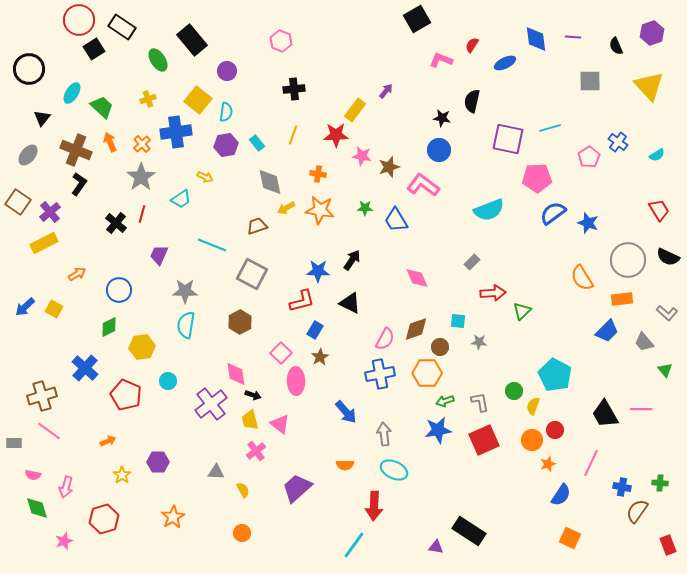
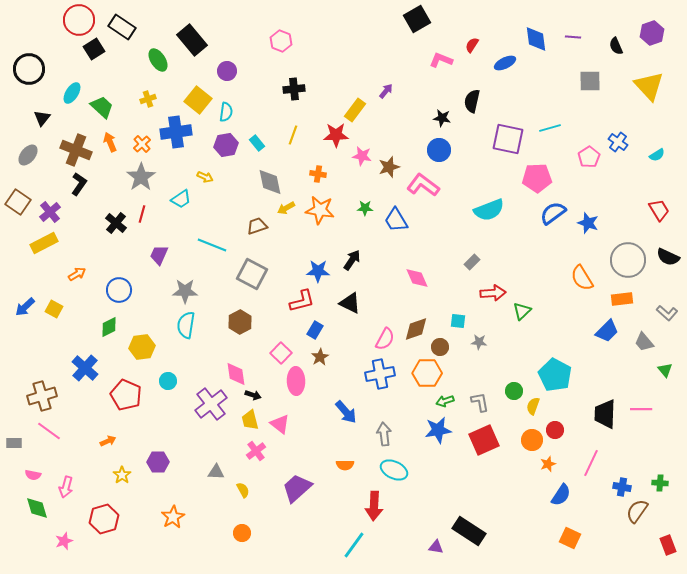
black trapezoid at (605, 414): rotated 32 degrees clockwise
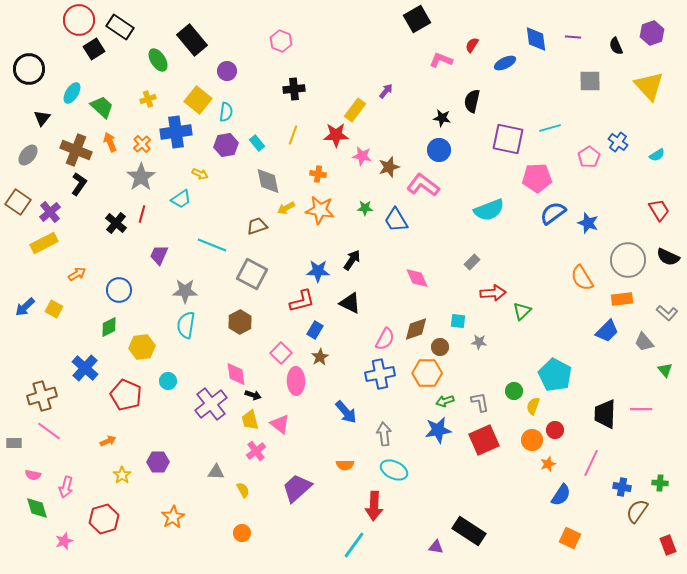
black rectangle at (122, 27): moved 2 px left
yellow arrow at (205, 177): moved 5 px left, 3 px up
gray diamond at (270, 182): moved 2 px left, 1 px up
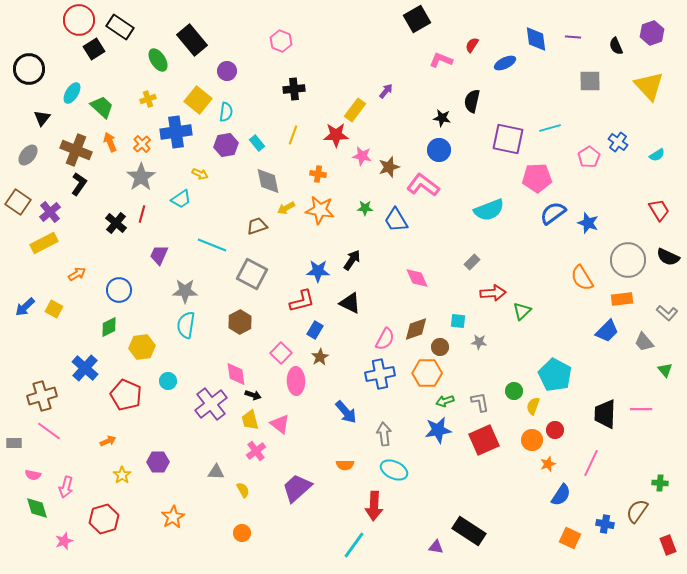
blue cross at (622, 487): moved 17 px left, 37 px down
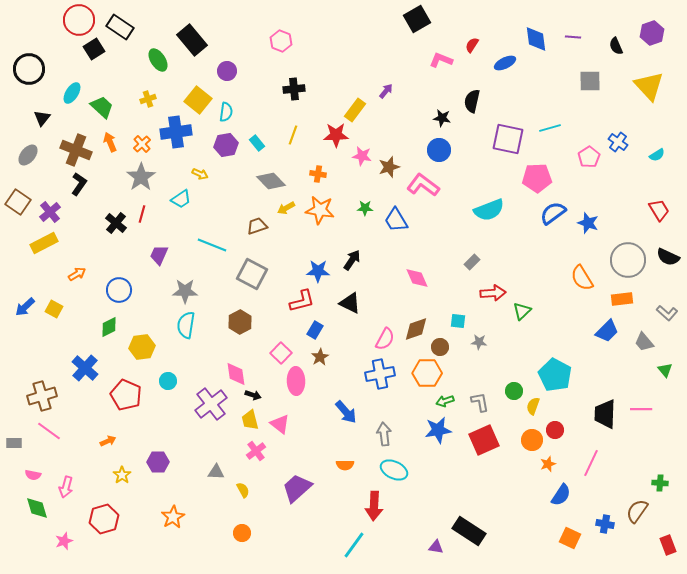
gray diamond at (268, 181): moved 3 px right; rotated 32 degrees counterclockwise
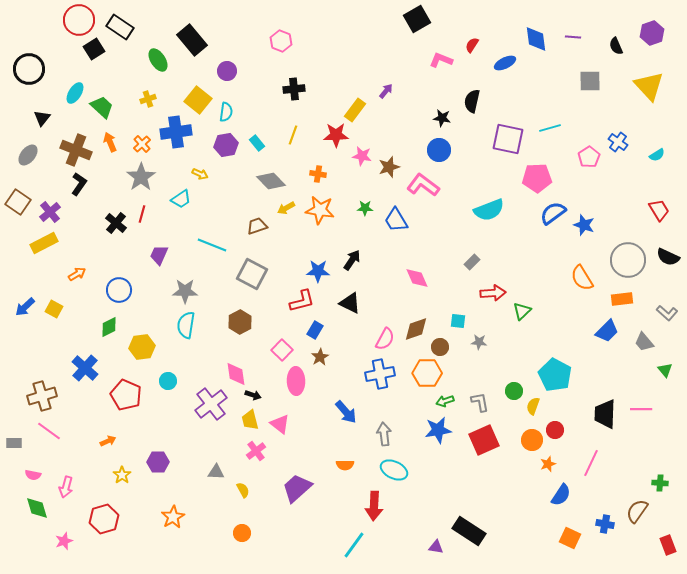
cyan ellipse at (72, 93): moved 3 px right
blue star at (588, 223): moved 4 px left, 2 px down
pink square at (281, 353): moved 1 px right, 3 px up
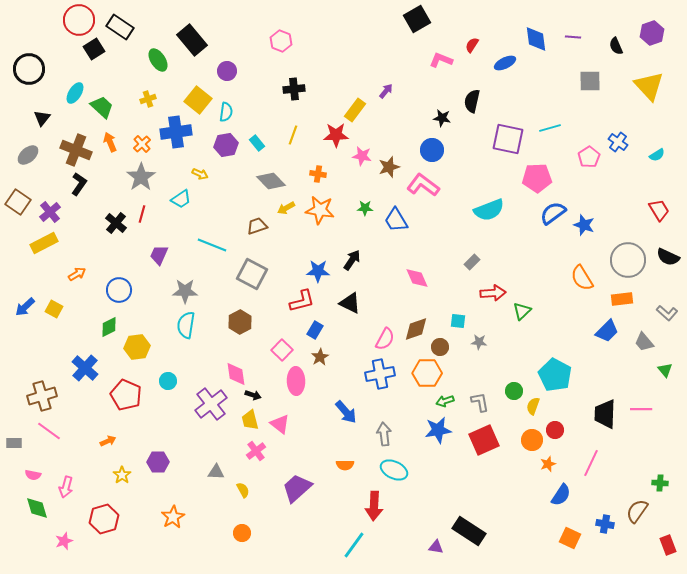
blue circle at (439, 150): moved 7 px left
gray ellipse at (28, 155): rotated 10 degrees clockwise
yellow hexagon at (142, 347): moved 5 px left
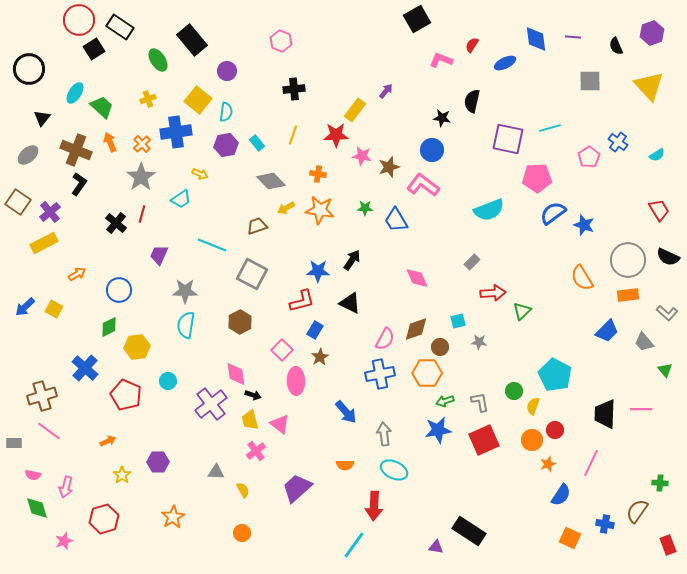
orange rectangle at (622, 299): moved 6 px right, 4 px up
cyan square at (458, 321): rotated 21 degrees counterclockwise
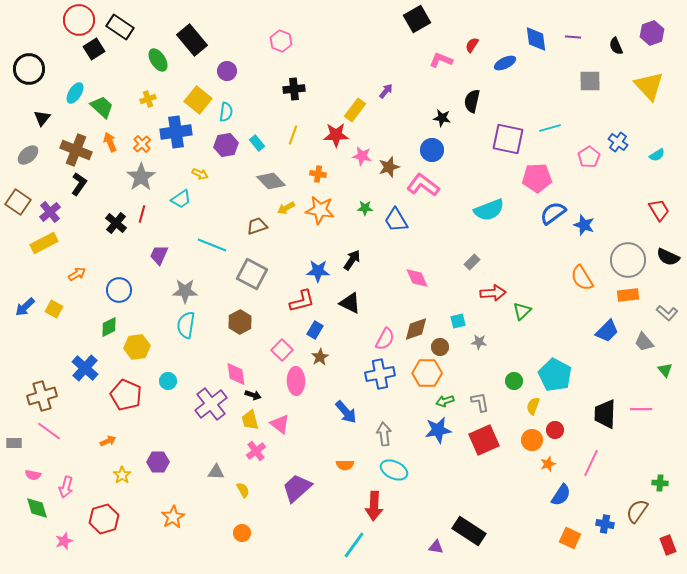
green circle at (514, 391): moved 10 px up
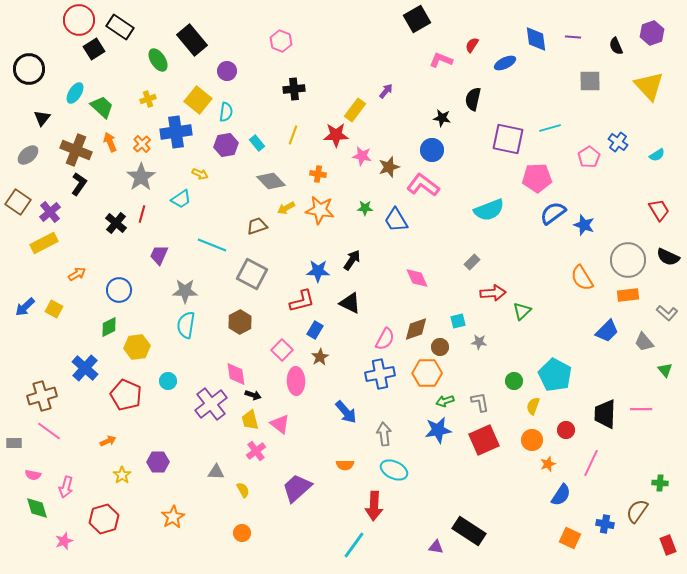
black semicircle at (472, 101): moved 1 px right, 2 px up
red circle at (555, 430): moved 11 px right
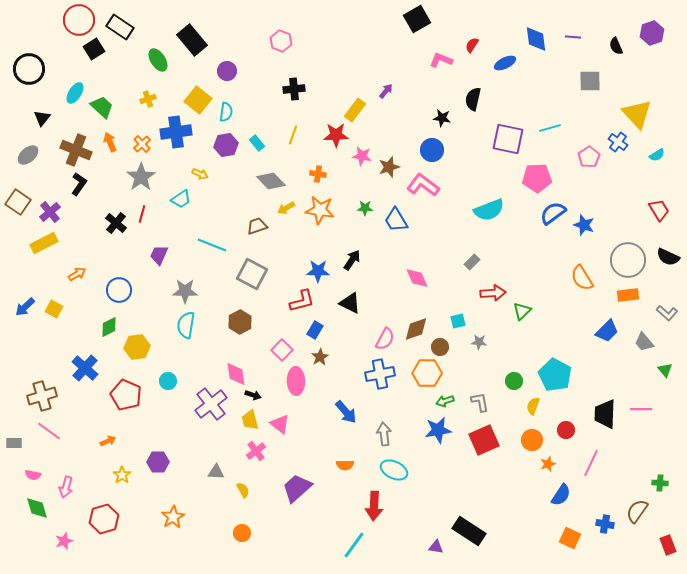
yellow triangle at (649, 86): moved 12 px left, 28 px down
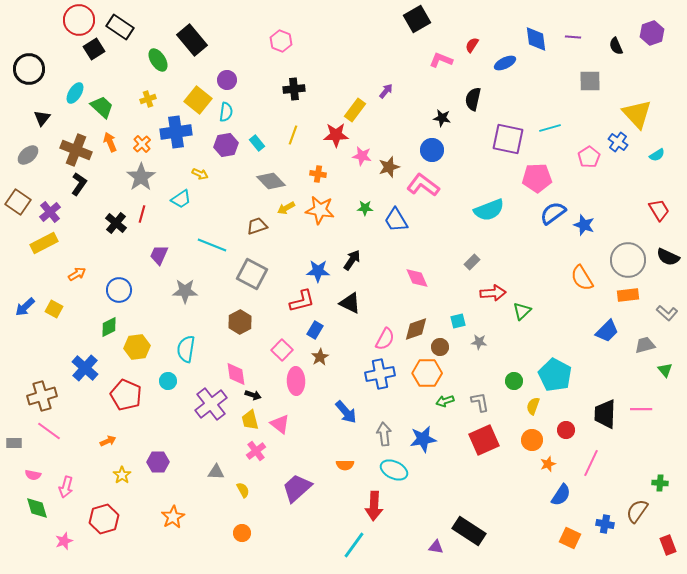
purple circle at (227, 71): moved 9 px down
cyan semicircle at (186, 325): moved 24 px down
gray trapezoid at (644, 342): moved 1 px right, 3 px down; rotated 115 degrees clockwise
blue star at (438, 430): moved 15 px left, 9 px down
